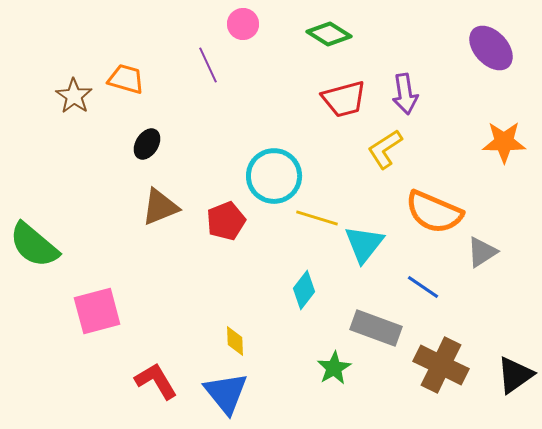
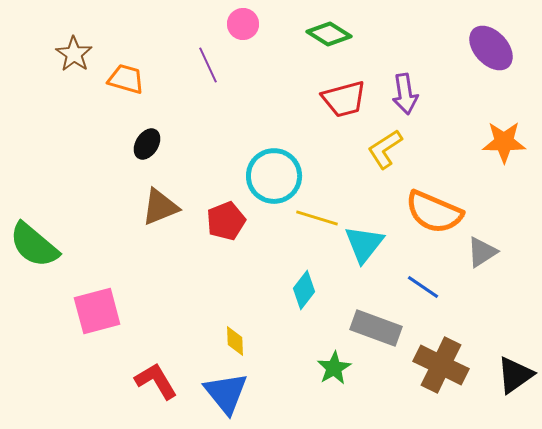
brown star: moved 42 px up
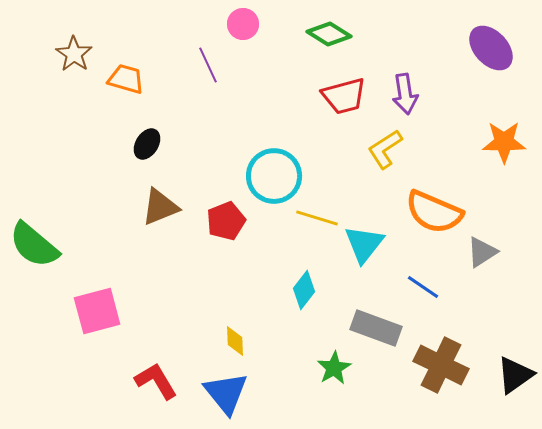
red trapezoid: moved 3 px up
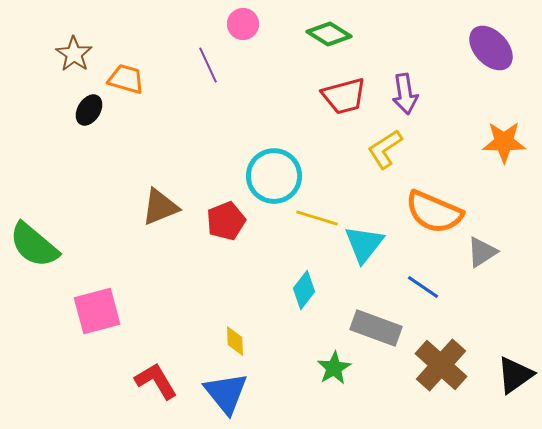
black ellipse: moved 58 px left, 34 px up
brown cross: rotated 16 degrees clockwise
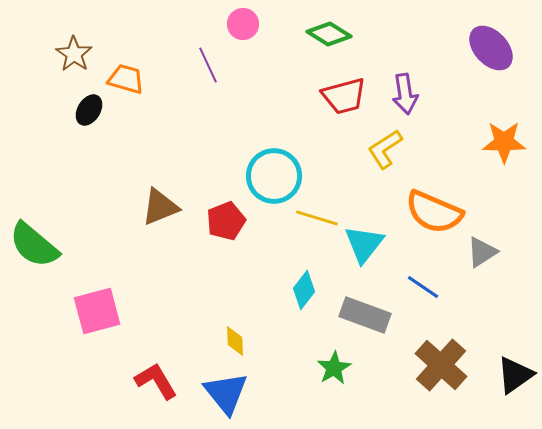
gray rectangle: moved 11 px left, 13 px up
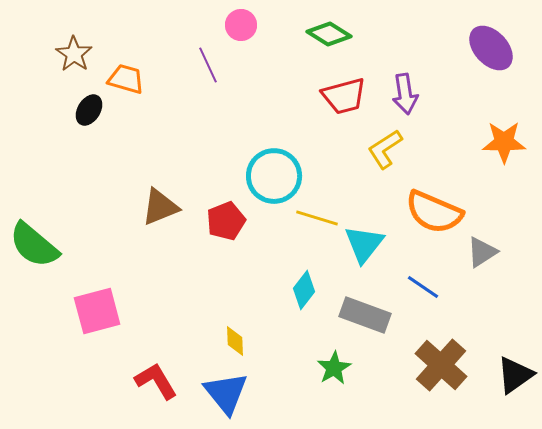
pink circle: moved 2 px left, 1 px down
